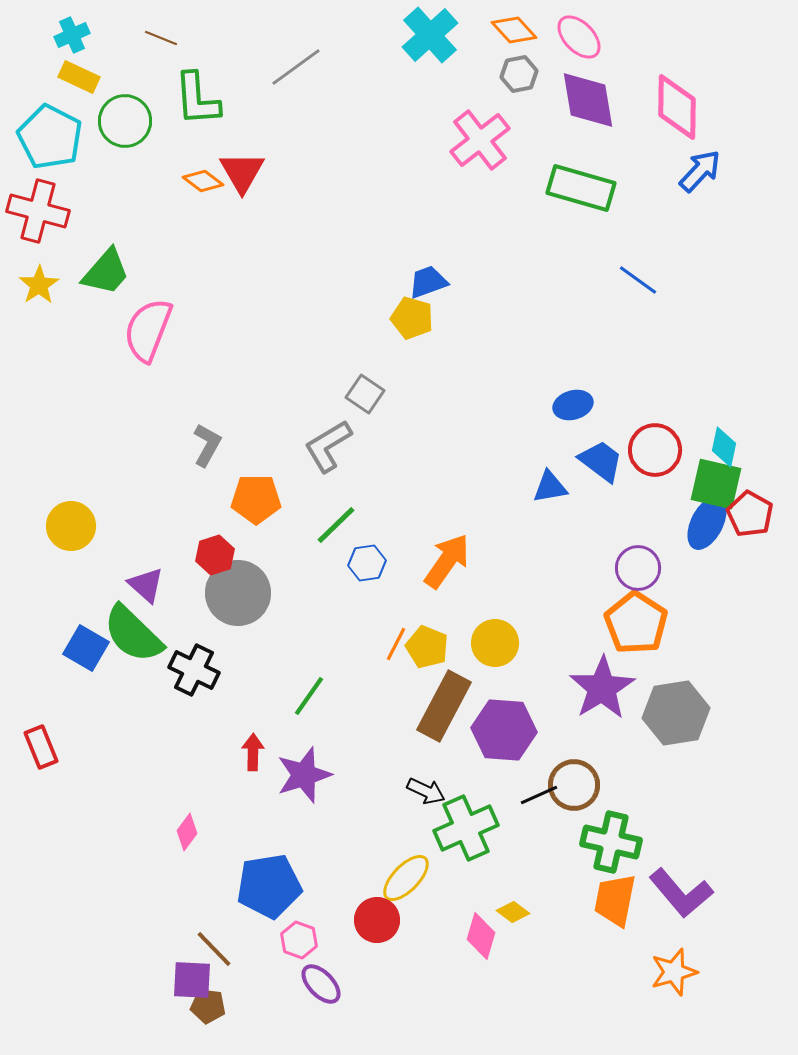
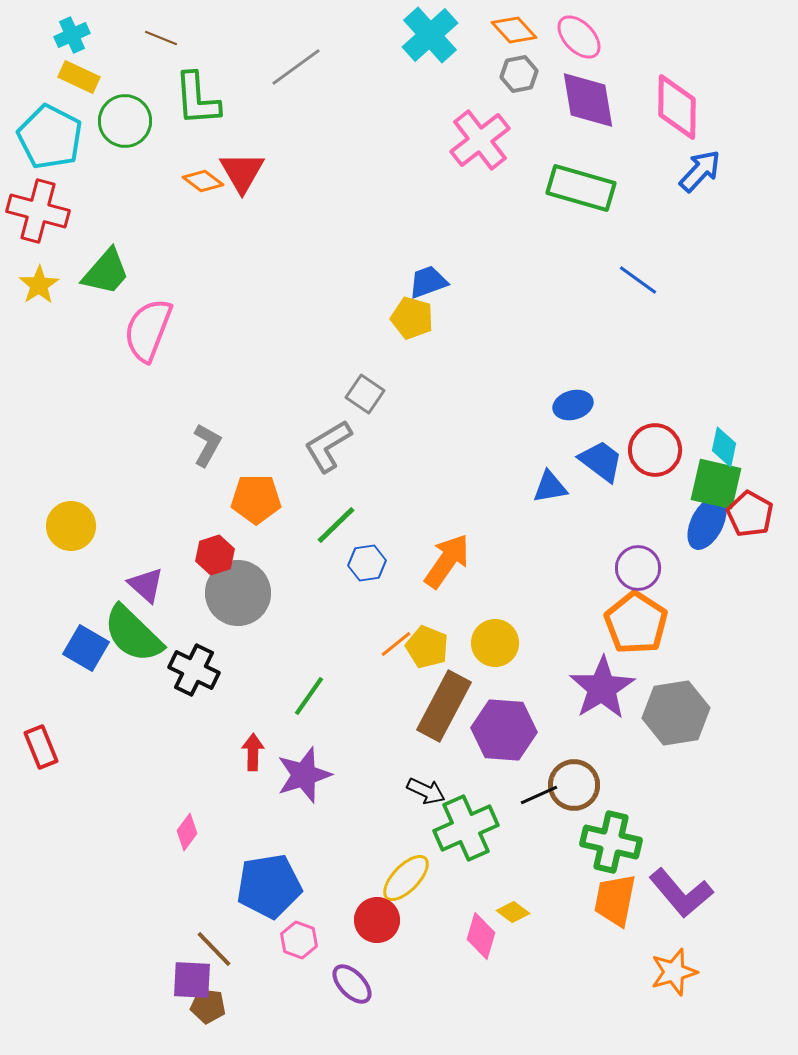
orange line at (396, 644): rotated 24 degrees clockwise
purple ellipse at (321, 984): moved 31 px right
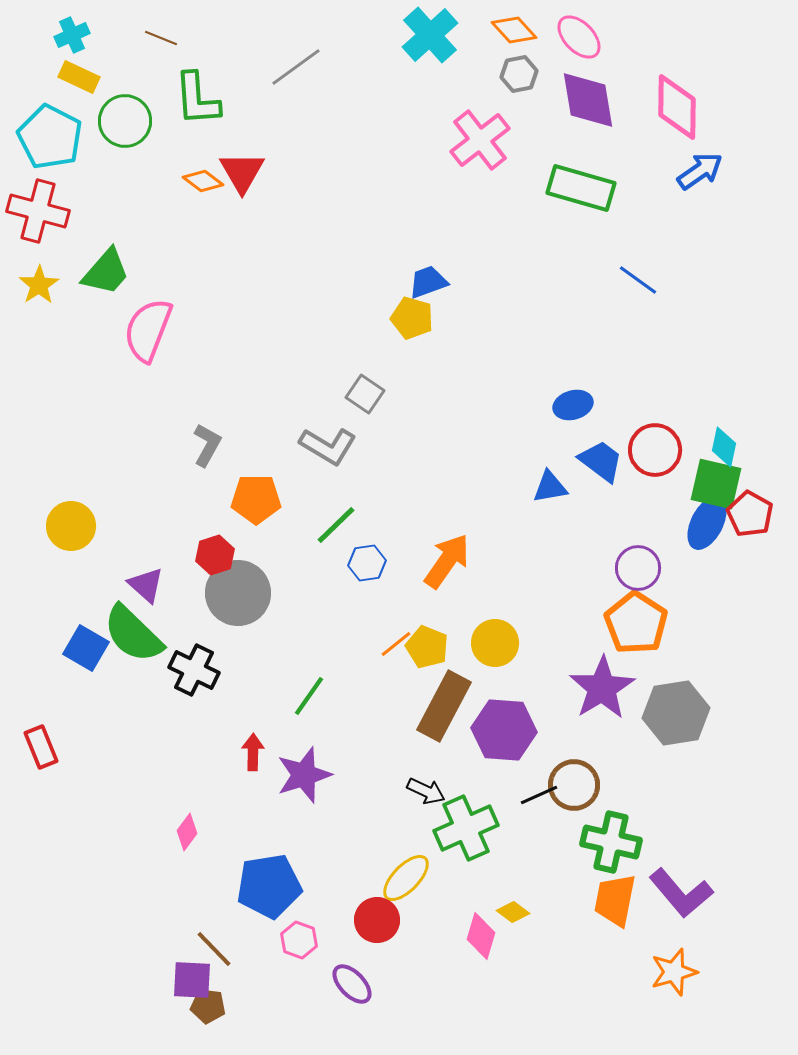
blue arrow at (700, 171): rotated 12 degrees clockwise
gray L-shape at (328, 446): rotated 118 degrees counterclockwise
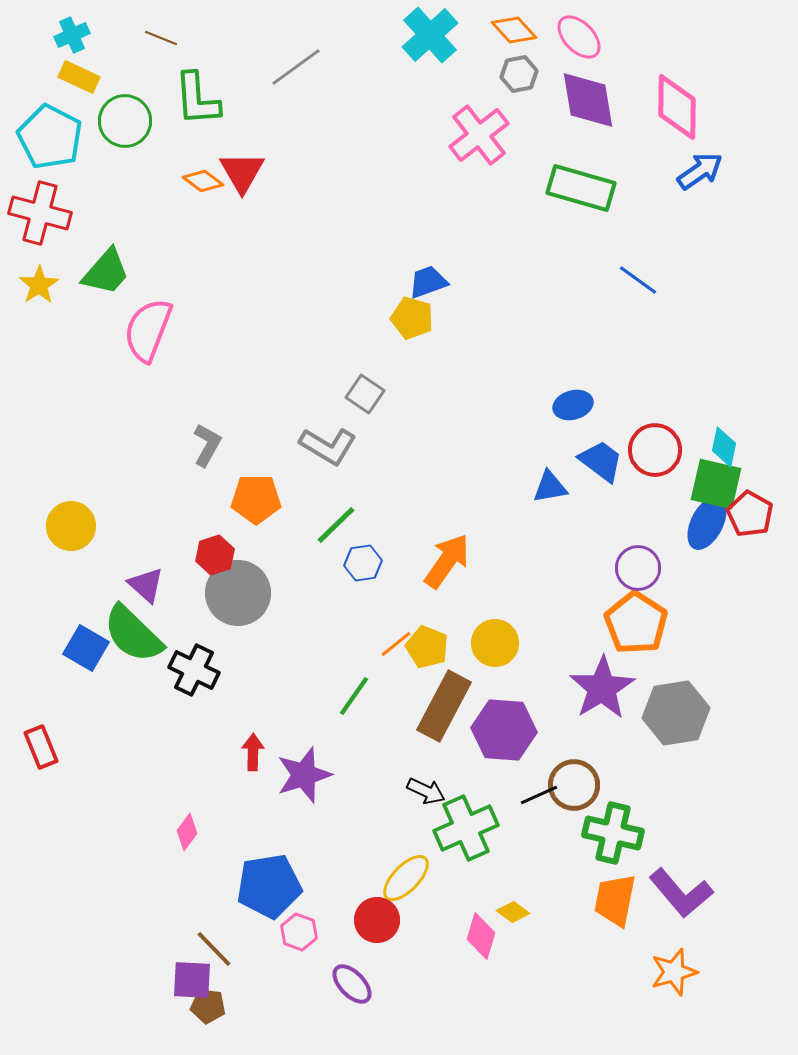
pink cross at (480, 140): moved 1 px left, 5 px up
red cross at (38, 211): moved 2 px right, 2 px down
blue hexagon at (367, 563): moved 4 px left
green line at (309, 696): moved 45 px right
green cross at (611, 842): moved 2 px right, 9 px up
pink hexagon at (299, 940): moved 8 px up
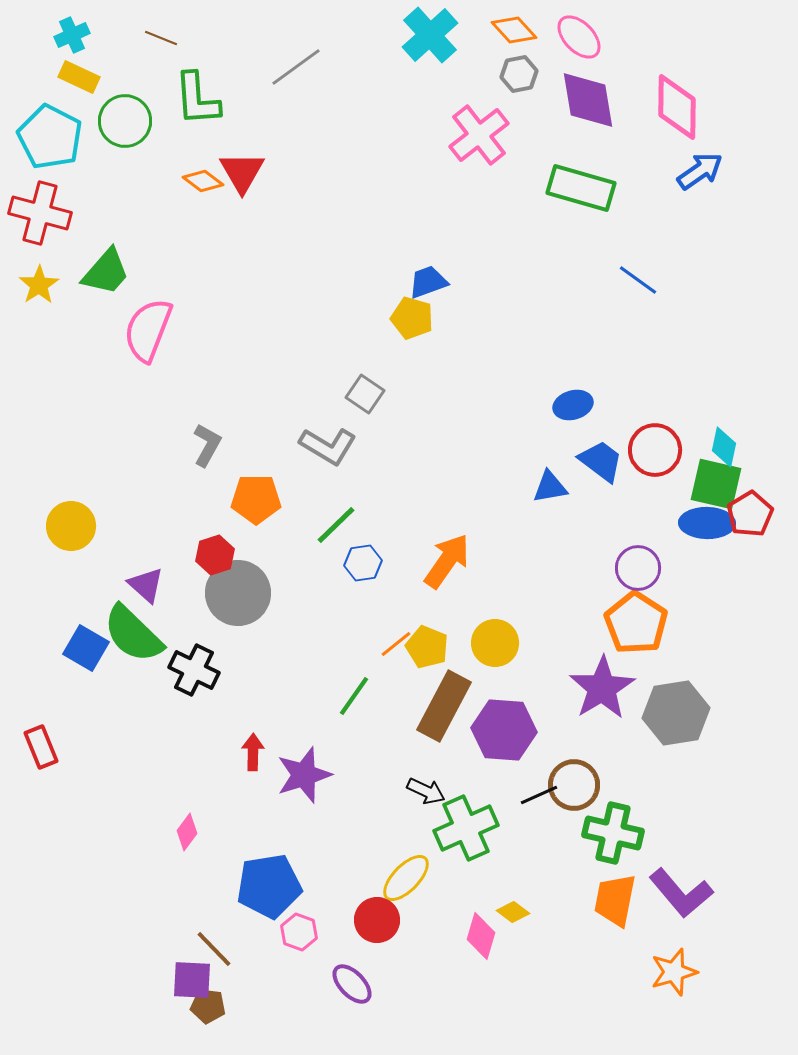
red pentagon at (750, 514): rotated 12 degrees clockwise
blue ellipse at (707, 523): rotated 64 degrees clockwise
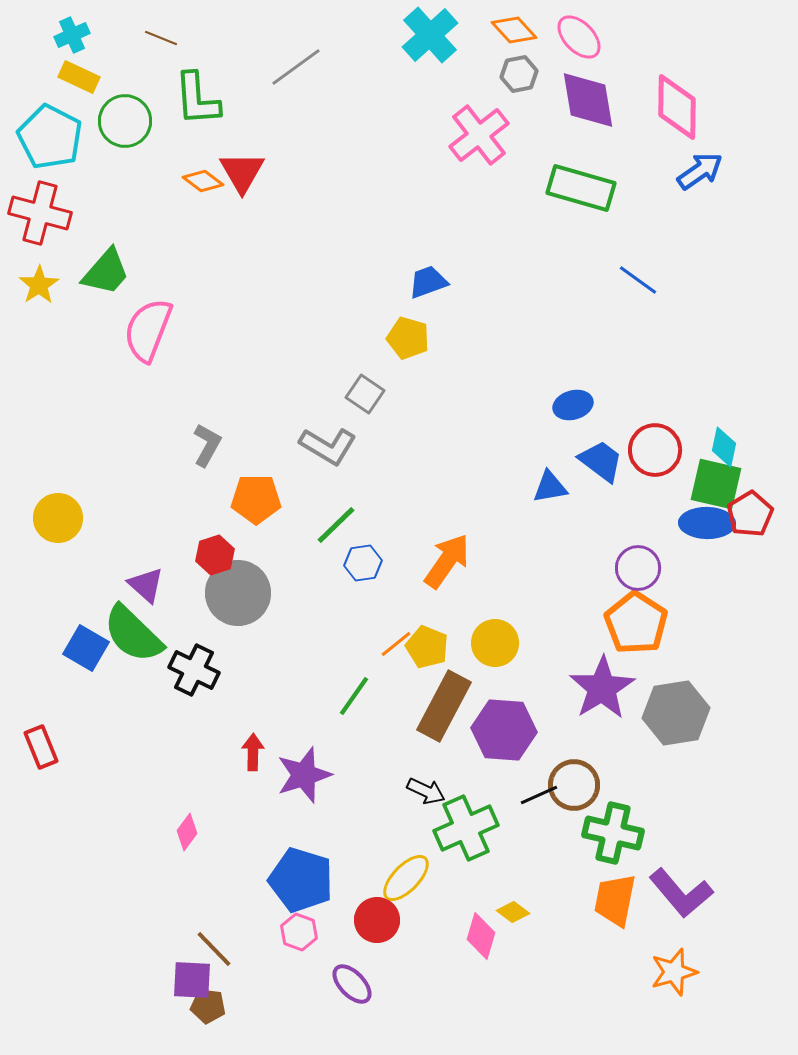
yellow pentagon at (412, 318): moved 4 px left, 20 px down
yellow circle at (71, 526): moved 13 px left, 8 px up
blue pentagon at (269, 886): moved 32 px right, 6 px up; rotated 26 degrees clockwise
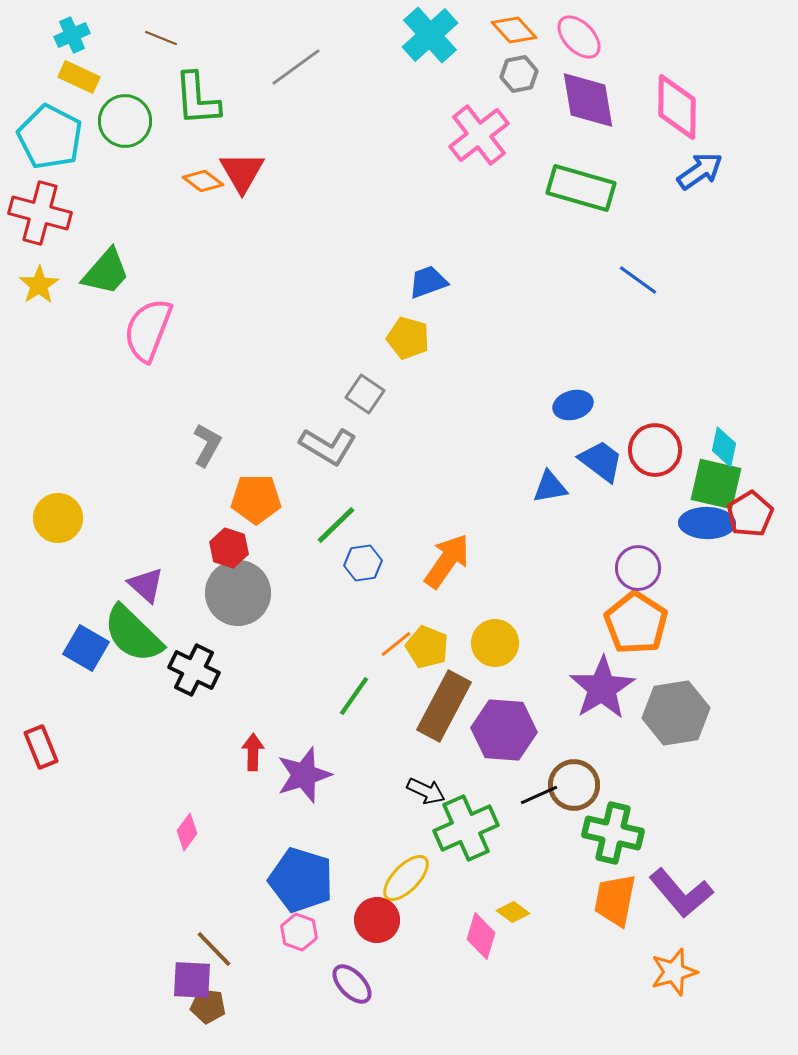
red hexagon at (215, 555): moved 14 px right, 7 px up; rotated 24 degrees counterclockwise
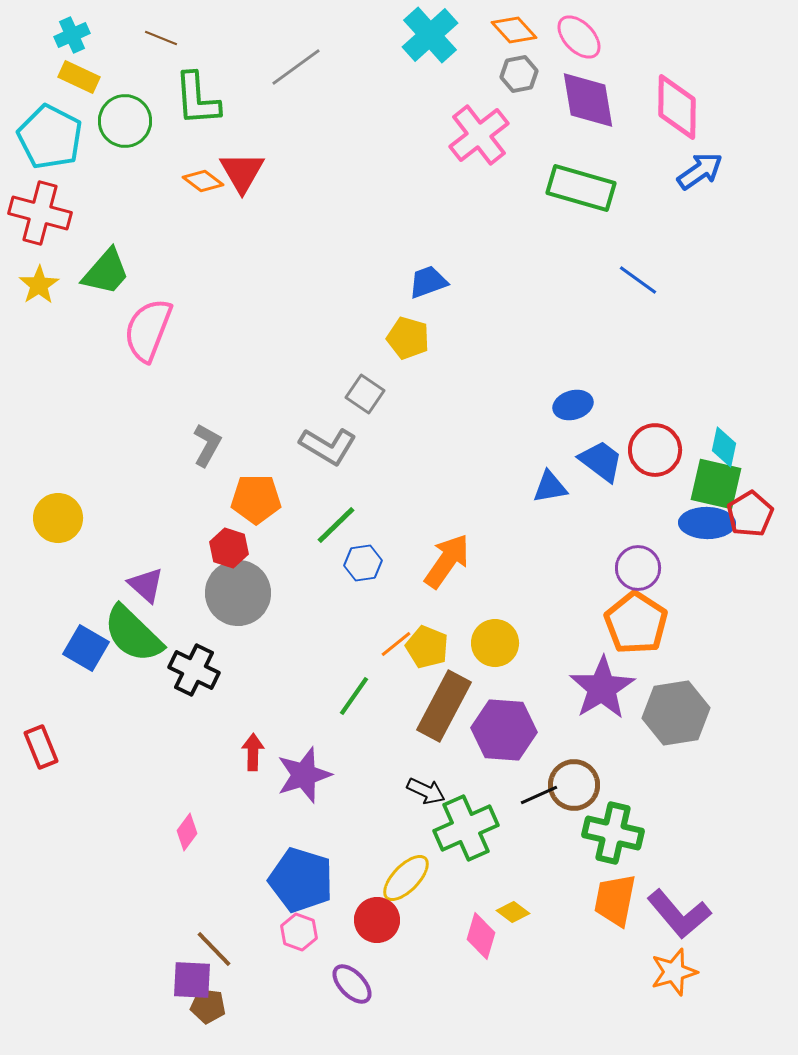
purple L-shape at (681, 893): moved 2 px left, 21 px down
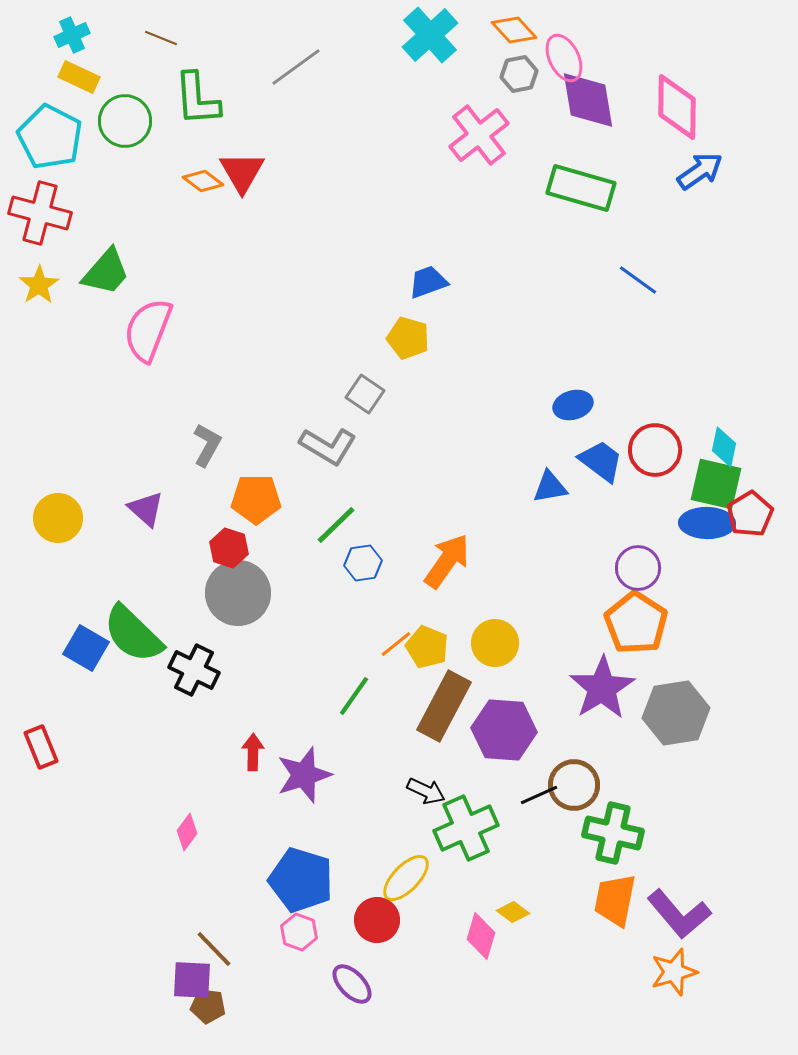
pink ellipse at (579, 37): moved 15 px left, 21 px down; rotated 18 degrees clockwise
purple triangle at (146, 585): moved 76 px up
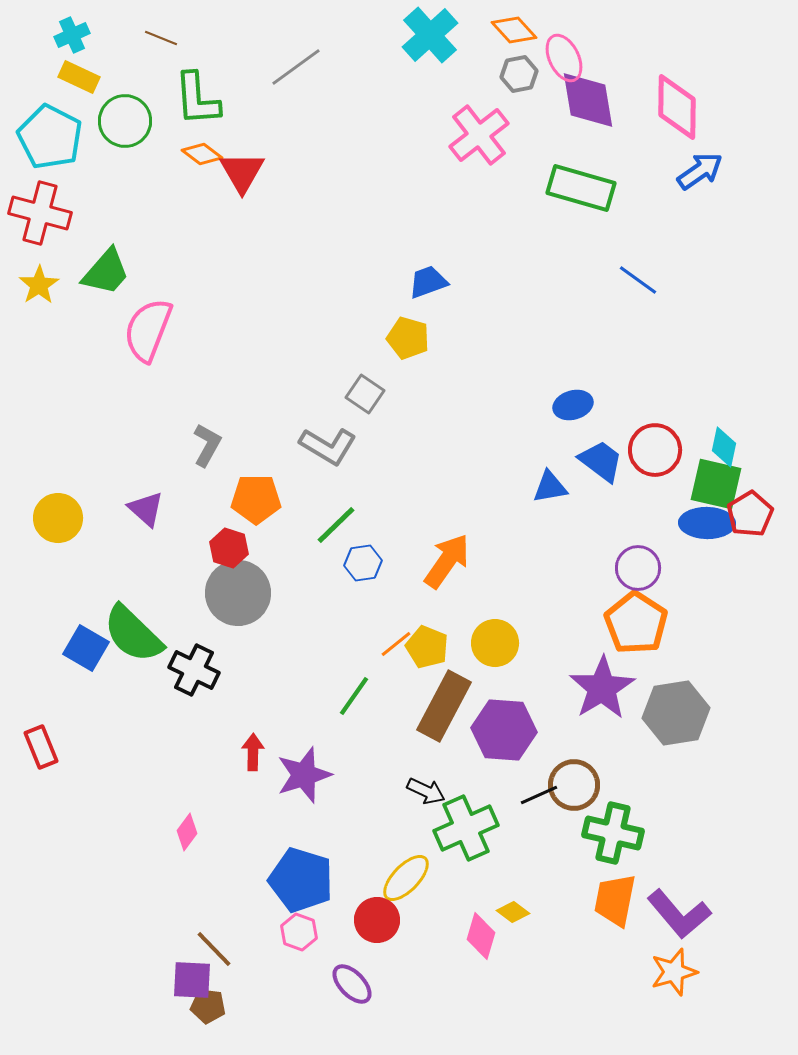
orange diamond at (203, 181): moved 1 px left, 27 px up
